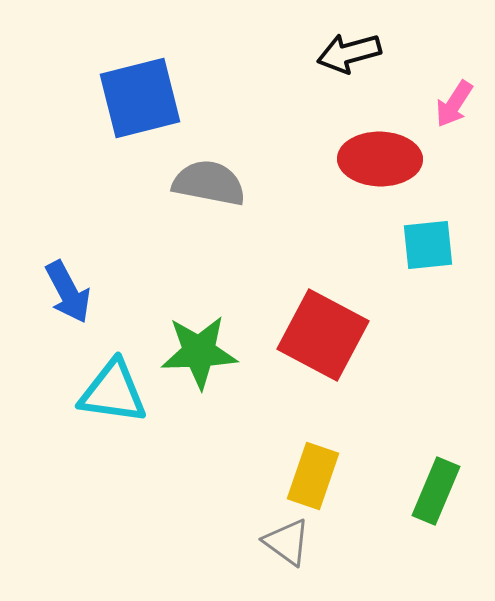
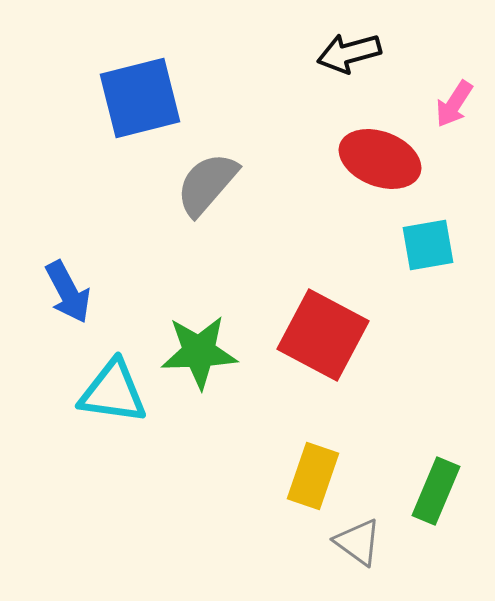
red ellipse: rotated 20 degrees clockwise
gray semicircle: moved 2 px left, 1 px down; rotated 60 degrees counterclockwise
cyan square: rotated 4 degrees counterclockwise
gray triangle: moved 71 px right
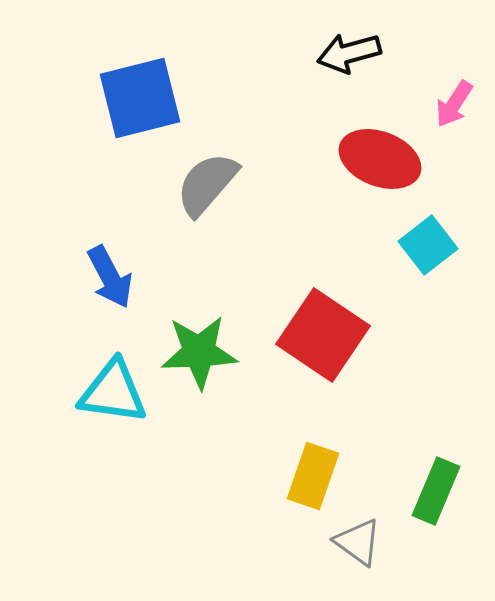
cyan square: rotated 28 degrees counterclockwise
blue arrow: moved 42 px right, 15 px up
red square: rotated 6 degrees clockwise
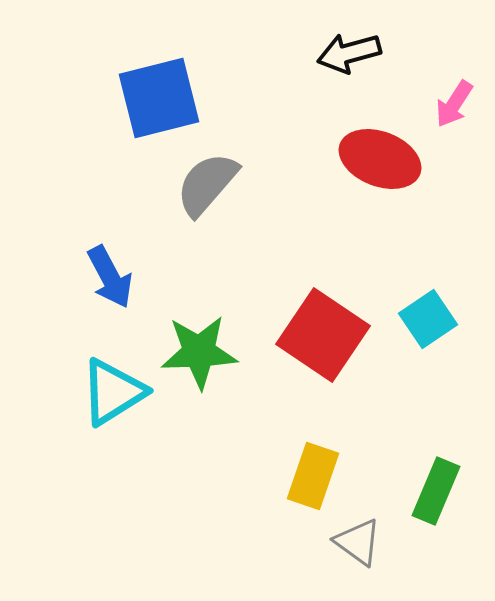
blue square: moved 19 px right
cyan square: moved 74 px down; rotated 4 degrees clockwise
cyan triangle: rotated 40 degrees counterclockwise
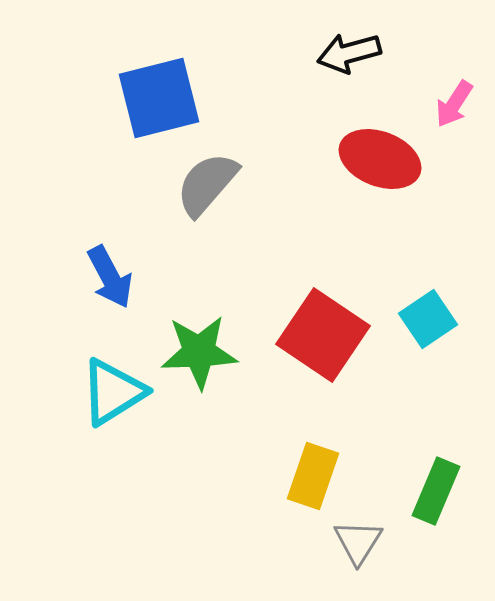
gray triangle: rotated 26 degrees clockwise
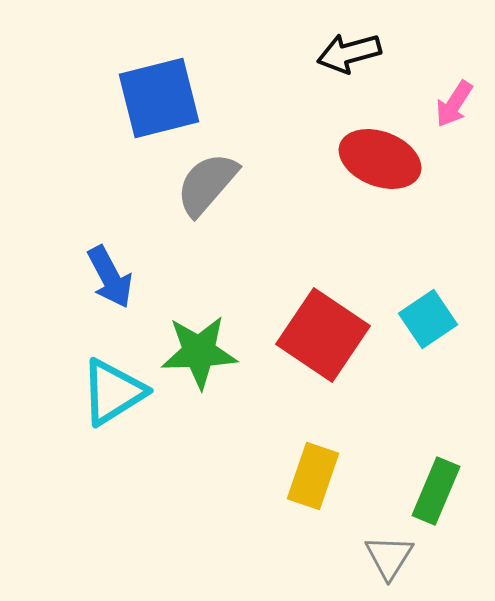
gray triangle: moved 31 px right, 15 px down
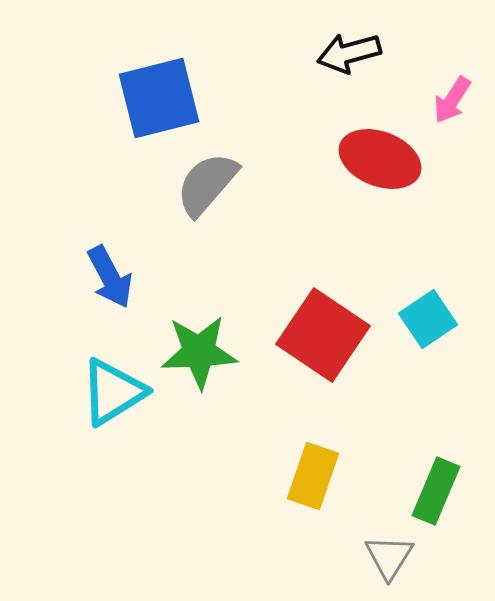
pink arrow: moved 2 px left, 4 px up
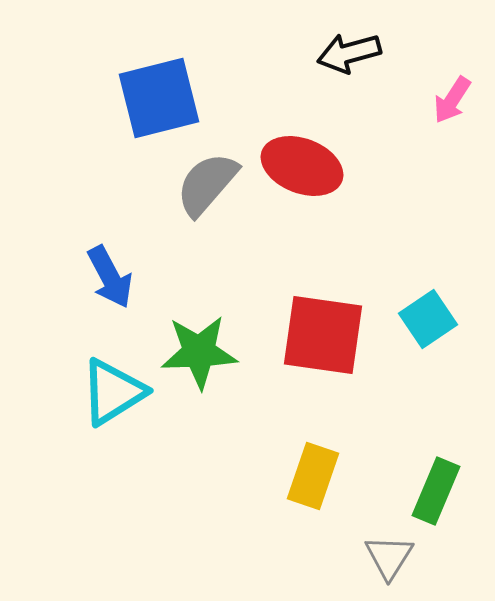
red ellipse: moved 78 px left, 7 px down
red square: rotated 26 degrees counterclockwise
